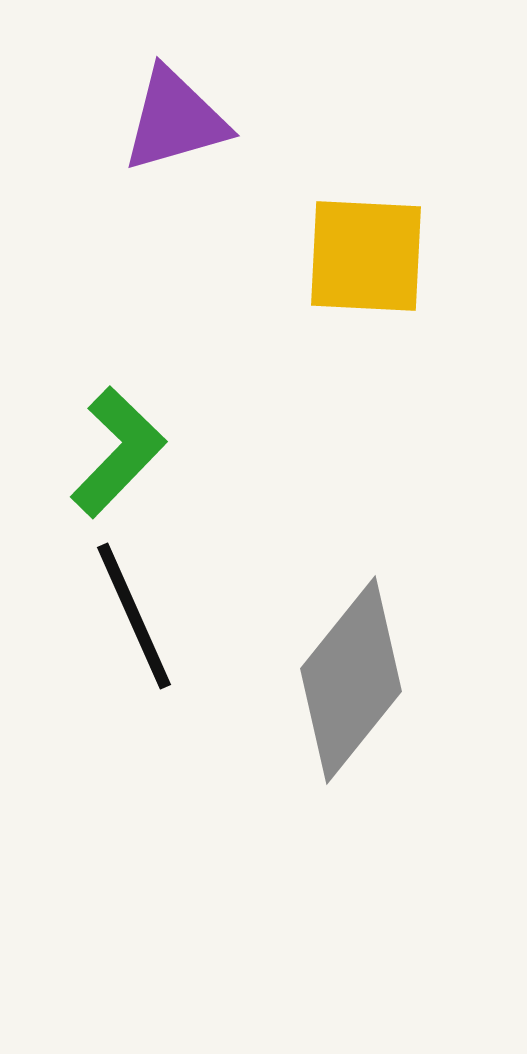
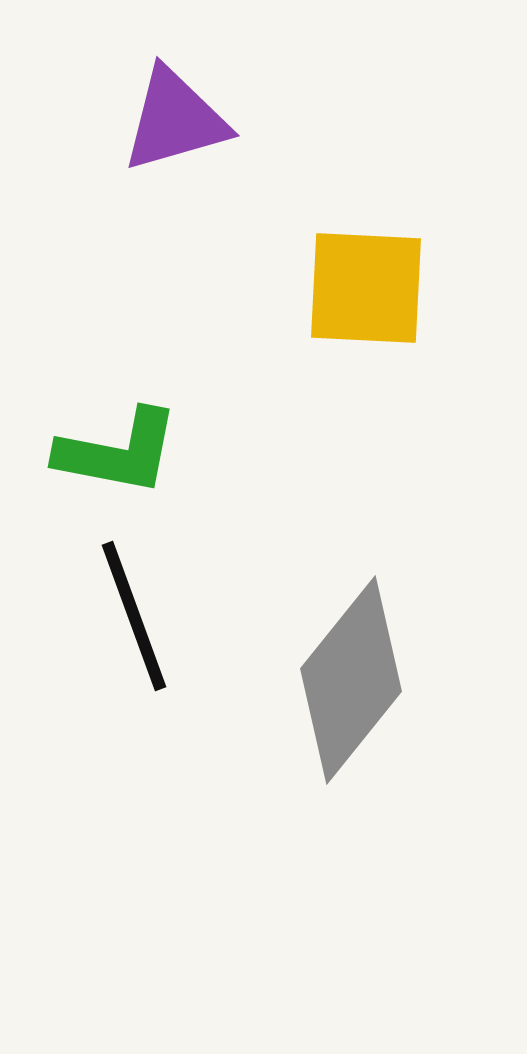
yellow square: moved 32 px down
green L-shape: rotated 57 degrees clockwise
black line: rotated 4 degrees clockwise
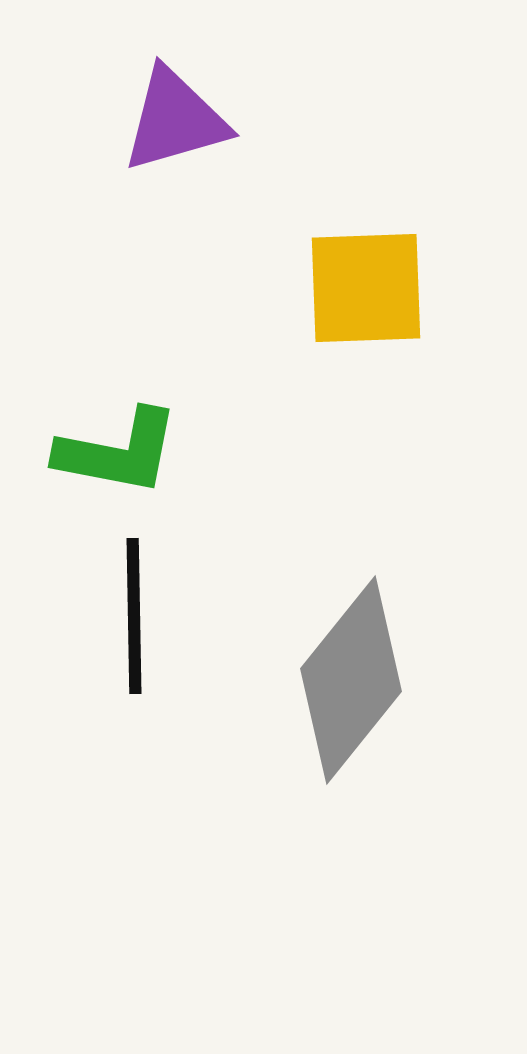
yellow square: rotated 5 degrees counterclockwise
black line: rotated 19 degrees clockwise
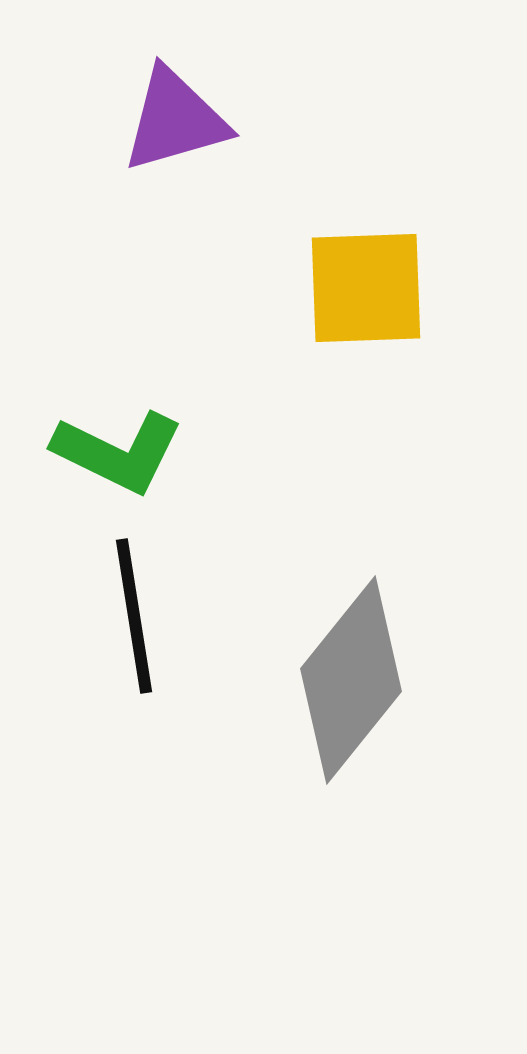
green L-shape: rotated 15 degrees clockwise
black line: rotated 8 degrees counterclockwise
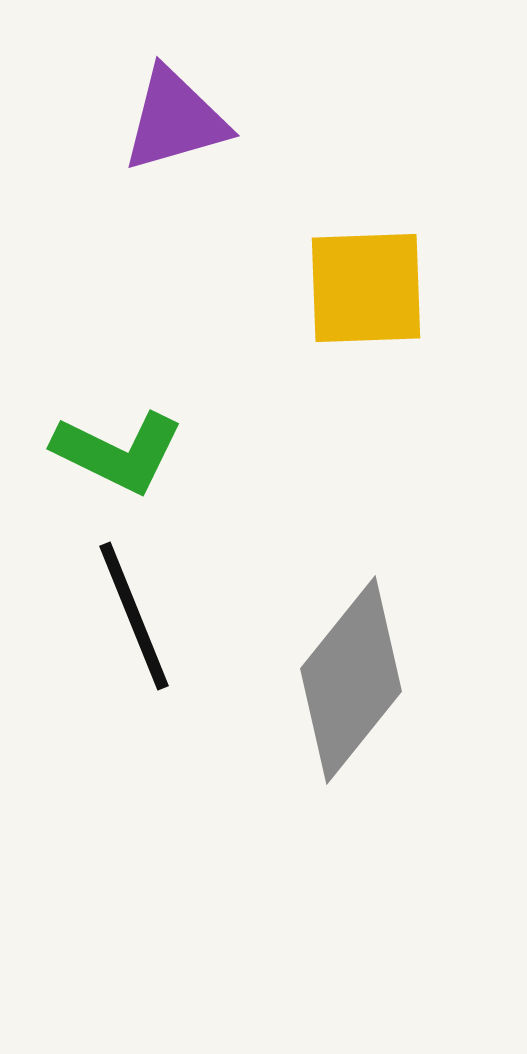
black line: rotated 13 degrees counterclockwise
